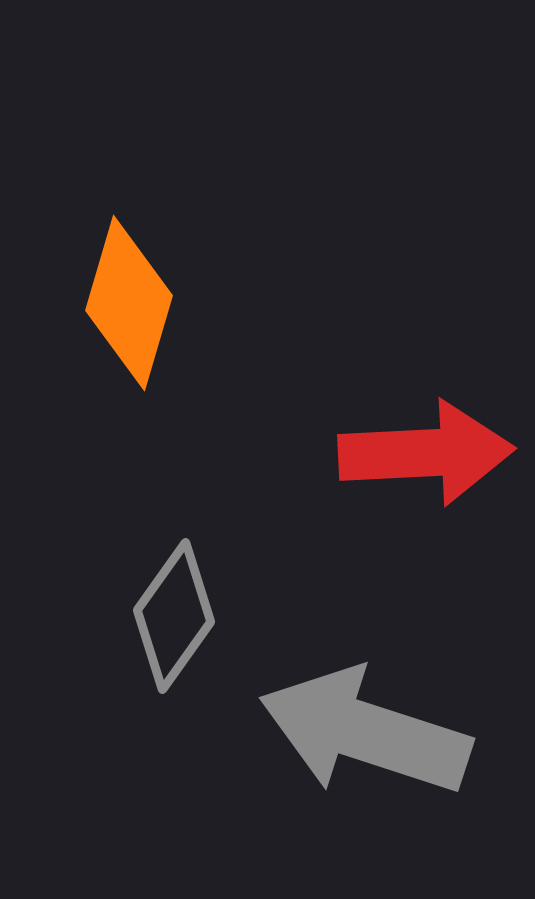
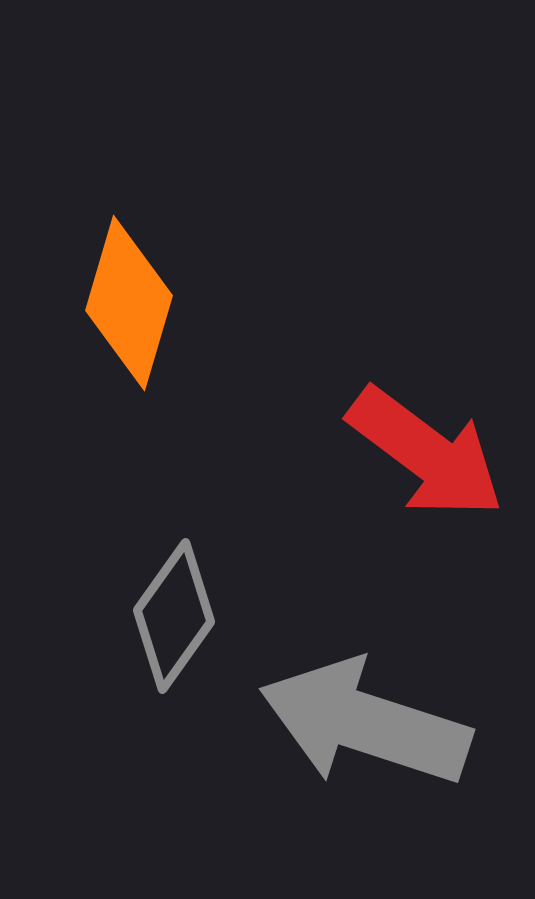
red arrow: rotated 40 degrees clockwise
gray arrow: moved 9 px up
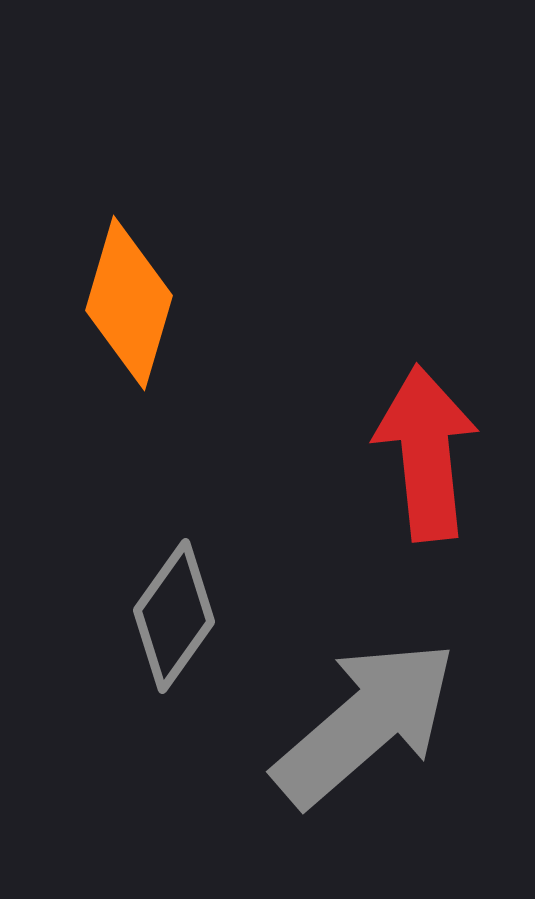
red arrow: rotated 133 degrees counterclockwise
gray arrow: rotated 121 degrees clockwise
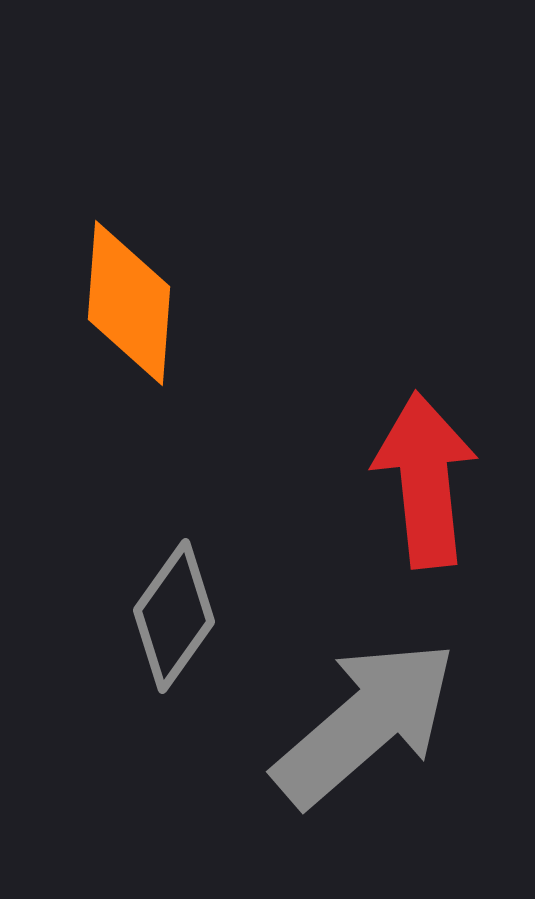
orange diamond: rotated 12 degrees counterclockwise
red arrow: moved 1 px left, 27 px down
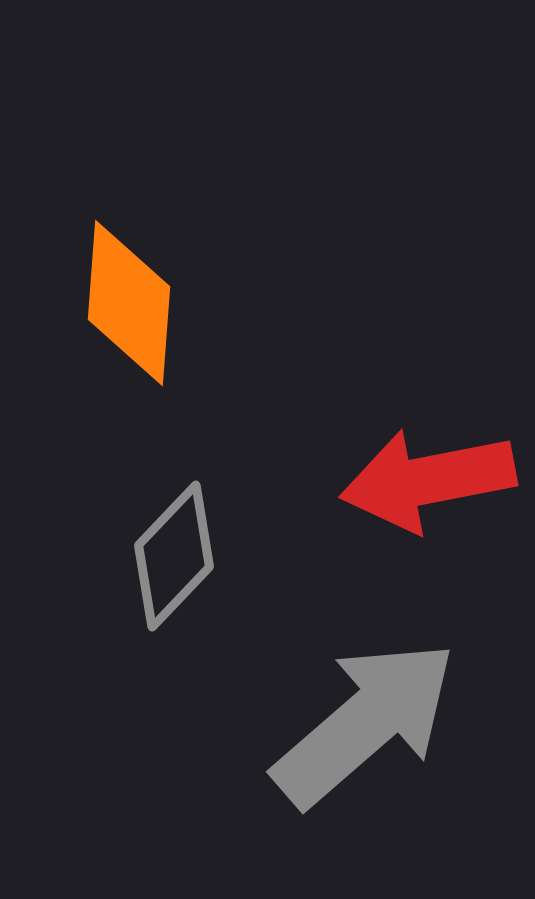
red arrow: moved 3 px right; rotated 95 degrees counterclockwise
gray diamond: moved 60 px up; rotated 8 degrees clockwise
